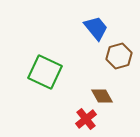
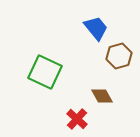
red cross: moved 9 px left; rotated 10 degrees counterclockwise
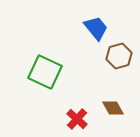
brown diamond: moved 11 px right, 12 px down
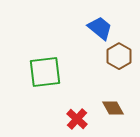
blue trapezoid: moved 4 px right; rotated 12 degrees counterclockwise
brown hexagon: rotated 15 degrees counterclockwise
green square: rotated 32 degrees counterclockwise
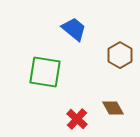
blue trapezoid: moved 26 px left, 1 px down
brown hexagon: moved 1 px right, 1 px up
green square: rotated 16 degrees clockwise
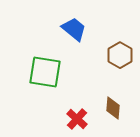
brown diamond: rotated 35 degrees clockwise
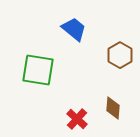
green square: moved 7 px left, 2 px up
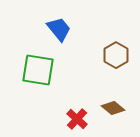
blue trapezoid: moved 15 px left; rotated 12 degrees clockwise
brown hexagon: moved 4 px left
brown diamond: rotated 55 degrees counterclockwise
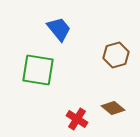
brown hexagon: rotated 15 degrees clockwise
red cross: rotated 10 degrees counterclockwise
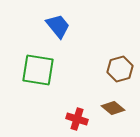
blue trapezoid: moved 1 px left, 3 px up
brown hexagon: moved 4 px right, 14 px down
red cross: rotated 15 degrees counterclockwise
